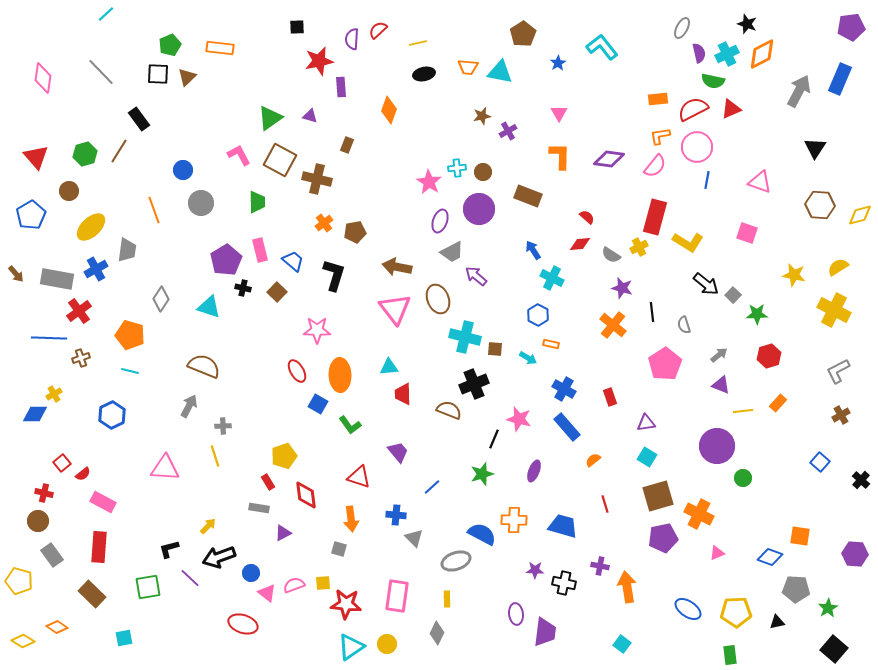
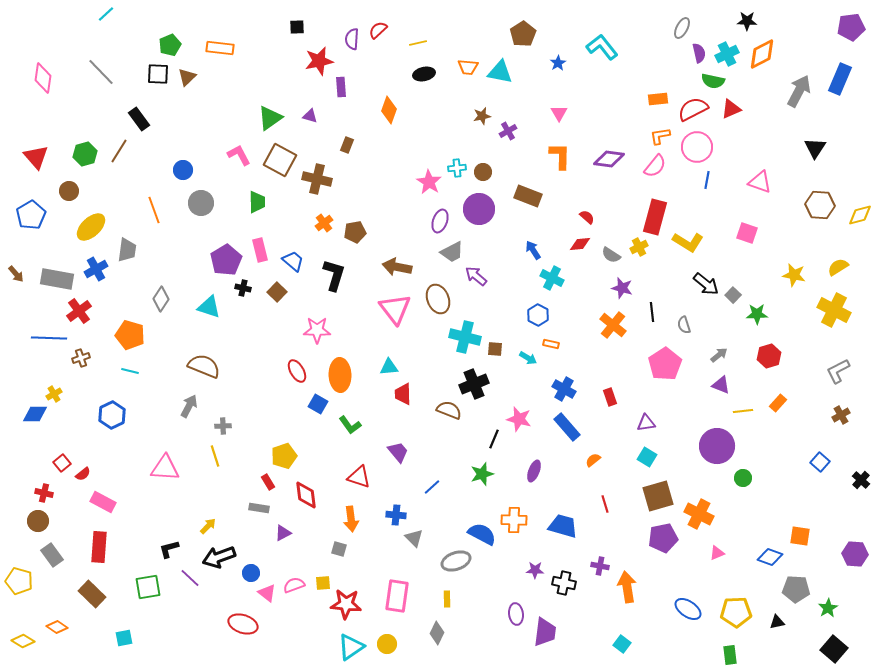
black star at (747, 24): moved 3 px up; rotated 18 degrees counterclockwise
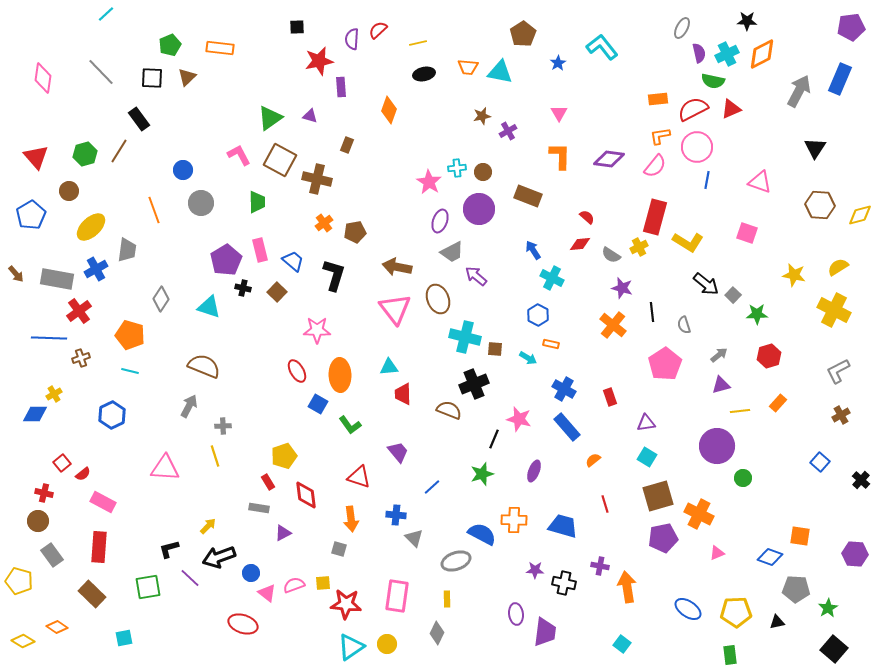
black square at (158, 74): moved 6 px left, 4 px down
purple triangle at (721, 385): rotated 36 degrees counterclockwise
yellow line at (743, 411): moved 3 px left
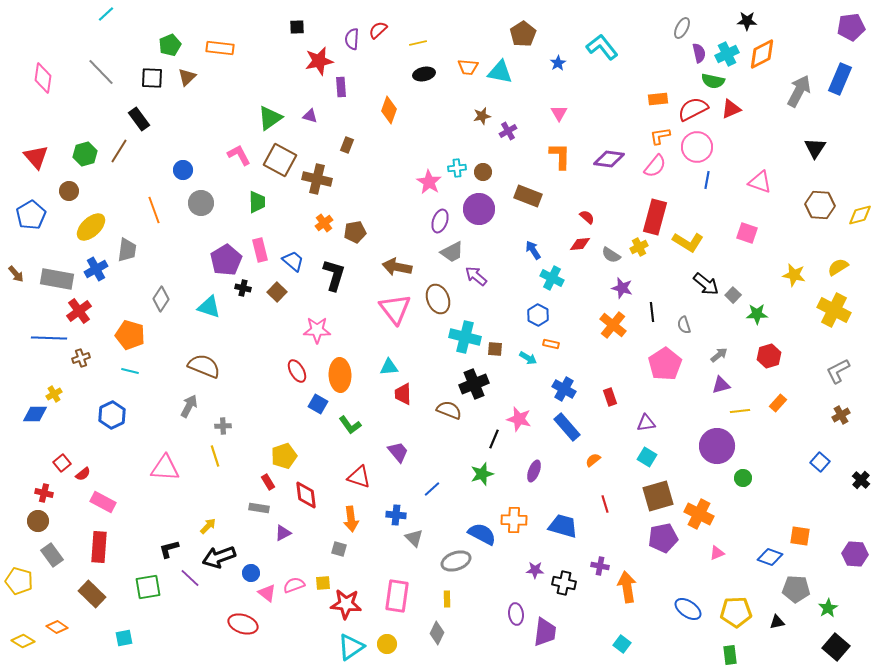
blue line at (432, 487): moved 2 px down
black square at (834, 649): moved 2 px right, 2 px up
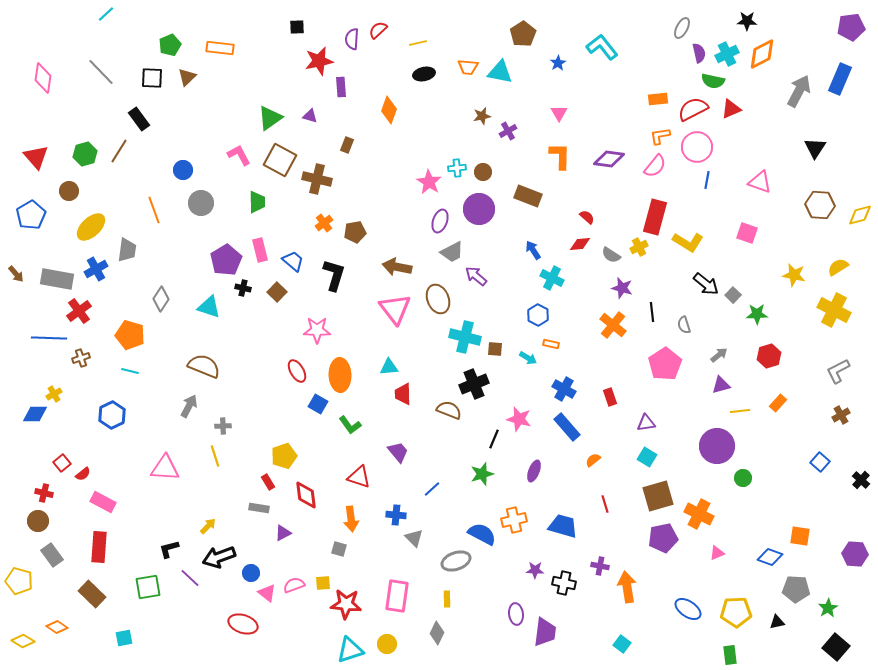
orange cross at (514, 520): rotated 15 degrees counterclockwise
cyan triangle at (351, 647): moved 1 px left, 3 px down; rotated 16 degrees clockwise
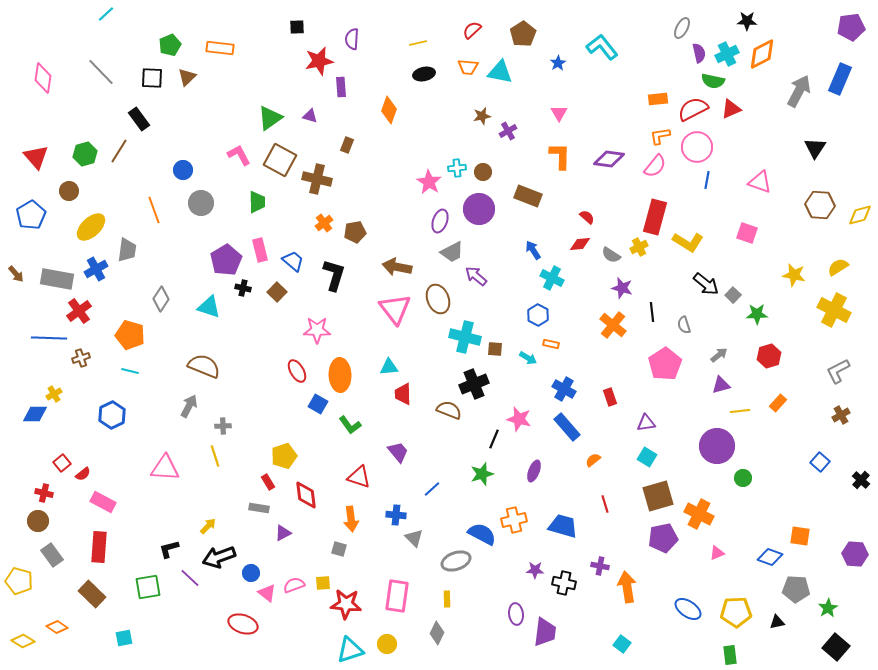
red semicircle at (378, 30): moved 94 px right
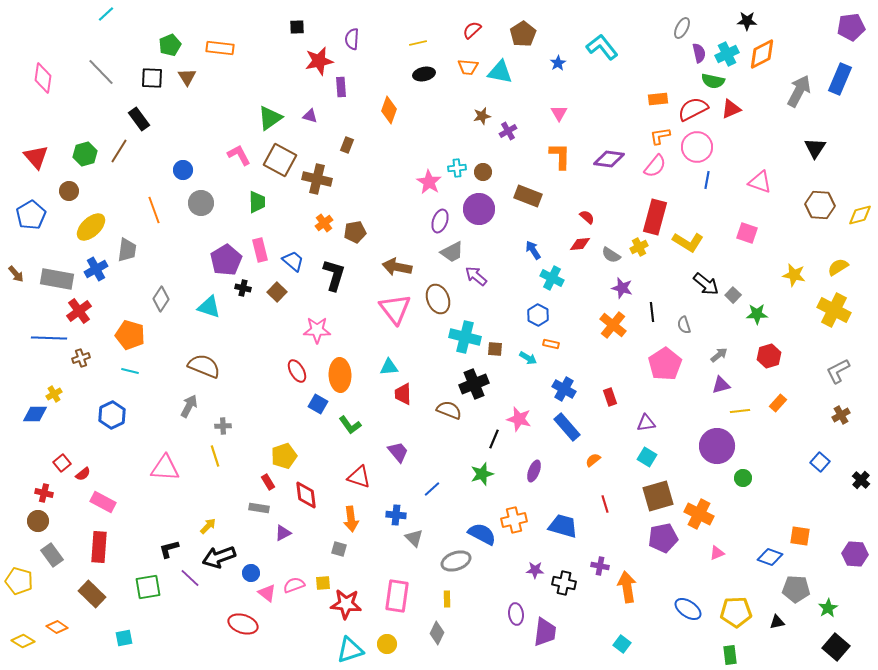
brown triangle at (187, 77): rotated 18 degrees counterclockwise
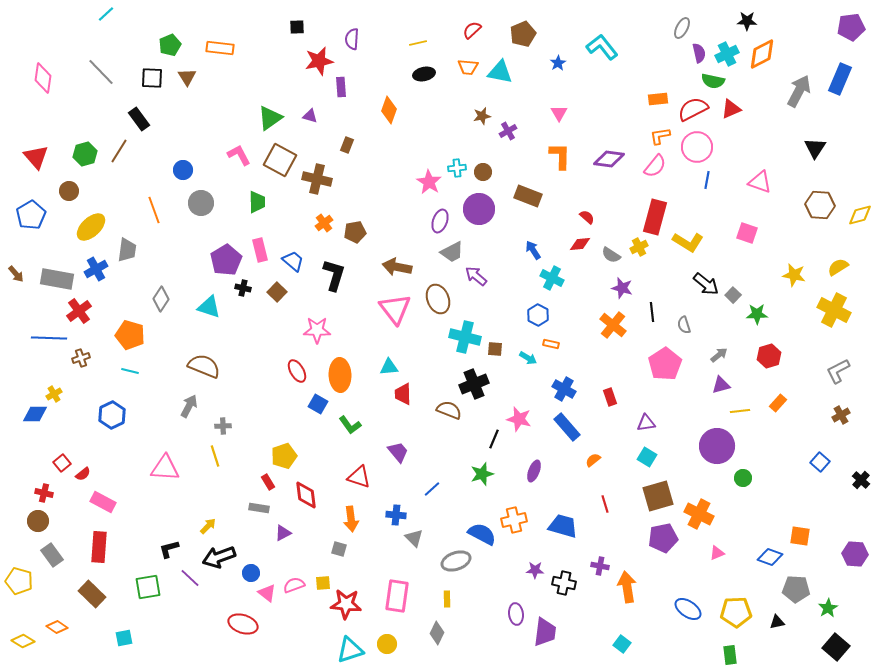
brown pentagon at (523, 34): rotated 10 degrees clockwise
